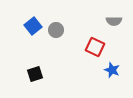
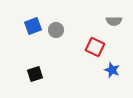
blue square: rotated 18 degrees clockwise
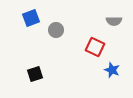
blue square: moved 2 px left, 8 px up
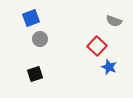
gray semicircle: rotated 21 degrees clockwise
gray circle: moved 16 px left, 9 px down
red square: moved 2 px right, 1 px up; rotated 18 degrees clockwise
blue star: moved 3 px left, 3 px up
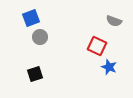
gray circle: moved 2 px up
red square: rotated 18 degrees counterclockwise
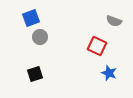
blue star: moved 6 px down
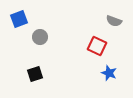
blue square: moved 12 px left, 1 px down
